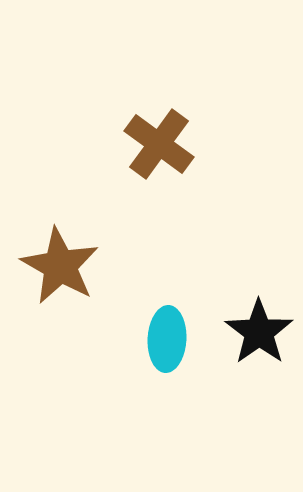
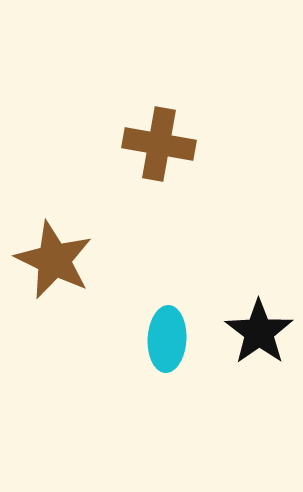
brown cross: rotated 26 degrees counterclockwise
brown star: moved 6 px left, 6 px up; rotated 4 degrees counterclockwise
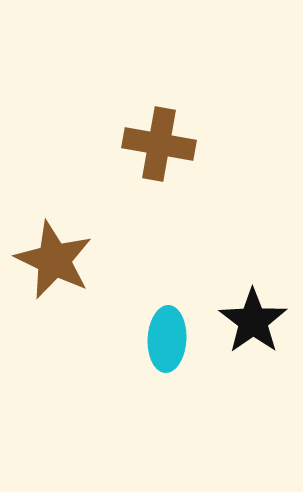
black star: moved 6 px left, 11 px up
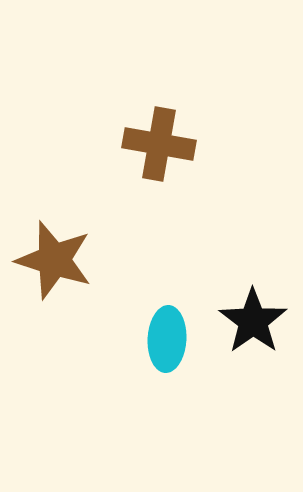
brown star: rotated 8 degrees counterclockwise
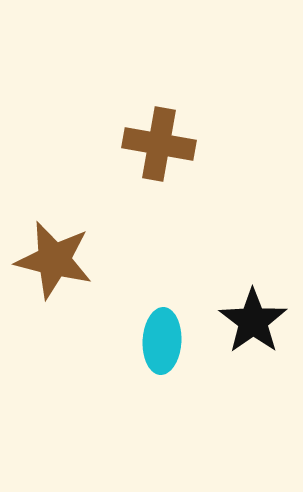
brown star: rotated 4 degrees counterclockwise
cyan ellipse: moved 5 px left, 2 px down
